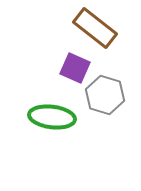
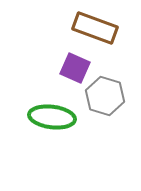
brown rectangle: rotated 18 degrees counterclockwise
gray hexagon: moved 1 px down
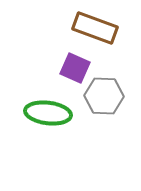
gray hexagon: moved 1 px left; rotated 15 degrees counterclockwise
green ellipse: moved 4 px left, 4 px up
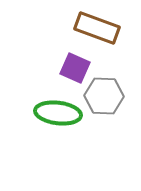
brown rectangle: moved 2 px right
green ellipse: moved 10 px right
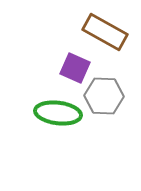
brown rectangle: moved 8 px right, 4 px down; rotated 9 degrees clockwise
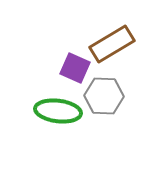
brown rectangle: moved 7 px right, 12 px down; rotated 60 degrees counterclockwise
green ellipse: moved 2 px up
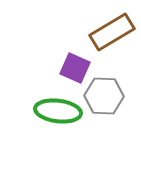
brown rectangle: moved 12 px up
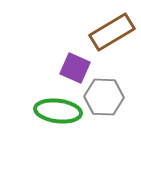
gray hexagon: moved 1 px down
